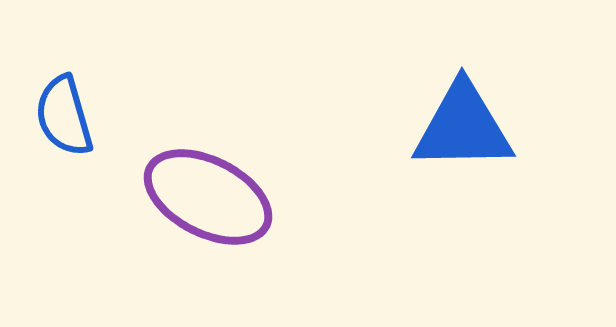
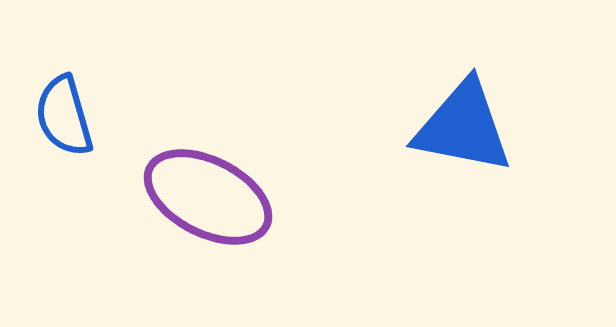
blue triangle: rotated 12 degrees clockwise
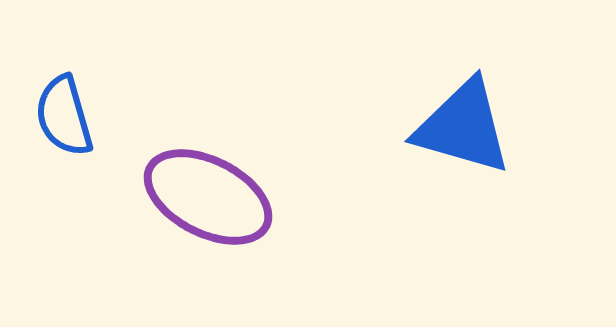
blue triangle: rotated 5 degrees clockwise
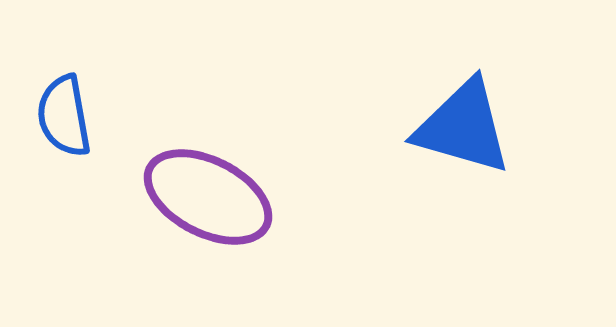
blue semicircle: rotated 6 degrees clockwise
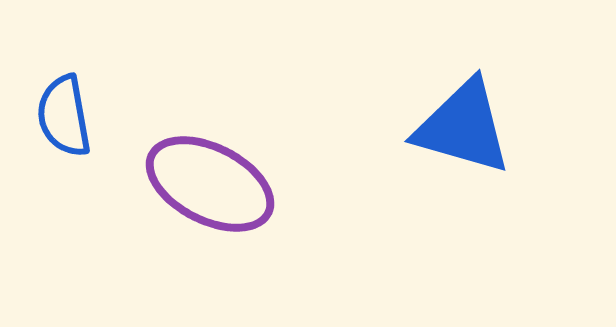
purple ellipse: moved 2 px right, 13 px up
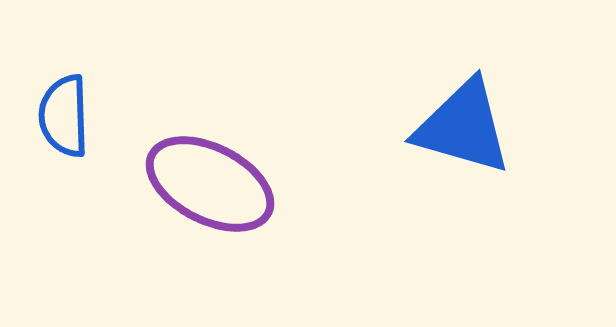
blue semicircle: rotated 8 degrees clockwise
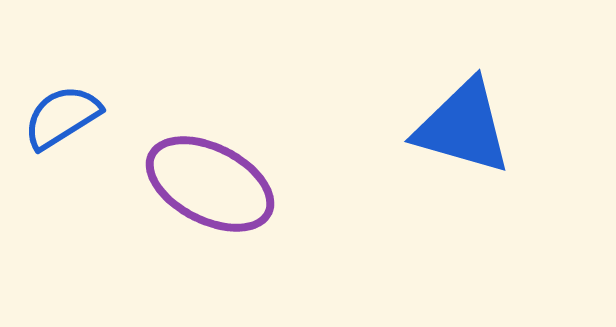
blue semicircle: moved 2 px left, 1 px down; rotated 60 degrees clockwise
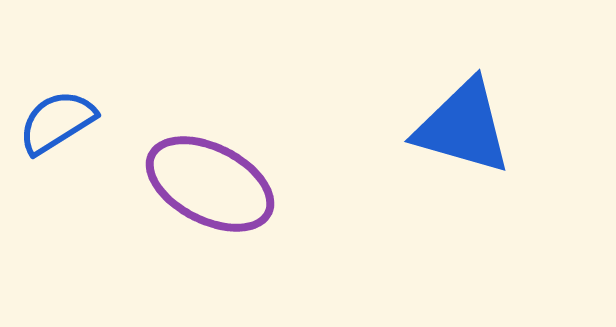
blue semicircle: moved 5 px left, 5 px down
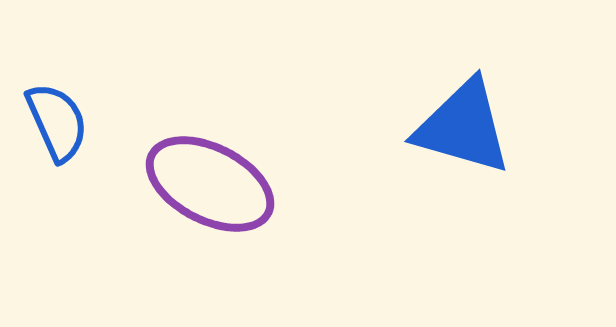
blue semicircle: rotated 98 degrees clockwise
